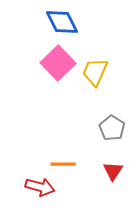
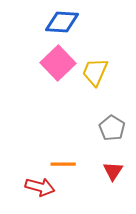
blue diamond: rotated 60 degrees counterclockwise
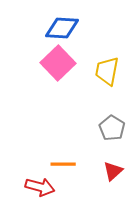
blue diamond: moved 6 px down
yellow trapezoid: moved 12 px right, 1 px up; rotated 12 degrees counterclockwise
red triangle: rotated 15 degrees clockwise
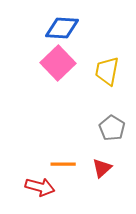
red triangle: moved 11 px left, 3 px up
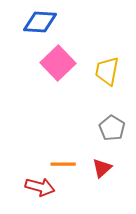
blue diamond: moved 22 px left, 6 px up
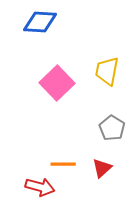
pink square: moved 1 px left, 20 px down
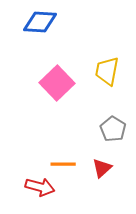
gray pentagon: moved 1 px right, 1 px down
